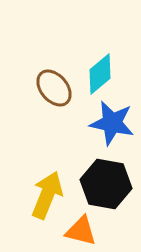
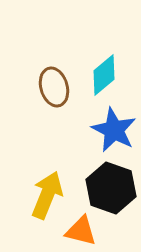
cyan diamond: moved 4 px right, 1 px down
brown ellipse: moved 1 px up; rotated 24 degrees clockwise
blue star: moved 2 px right, 7 px down; rotated 15 degrees clockwise
black hexagon: moved 5 px right, 4 px down; rotated 9 degrees clockwise
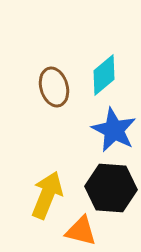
black hexagon: rotated 15 degrees counterclockwise
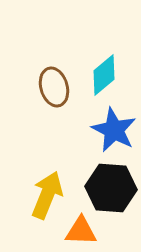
orange triangle: rotated 12 degrees counterclockwise
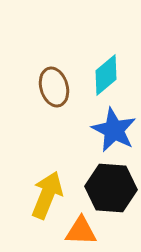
cyan diamond: moved 2 px right
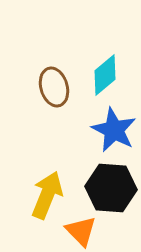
cyan diamond: moved 1 px left
orange triangle: rotated 44 degrees clockwise
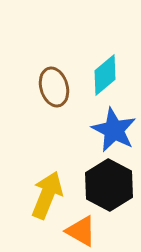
black hexagon: moved 2 px left, 3 px up; rotated 24 degrees clockwise
orange triangle: rotated 16 degrees counterclockwise
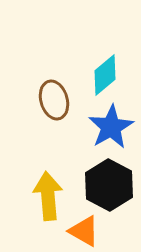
brown ellipse: moved 13 px down
blue star: moved 3 px left, 3 px up; rotated 15 degrees clockwise
yellow arrow: moved 1 px right, 1 px down; rotated 27 degrees counterclockwise
orange triangle: moved 3 px right
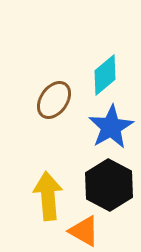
brown ellipse: rotated 51 degrees clockwise
